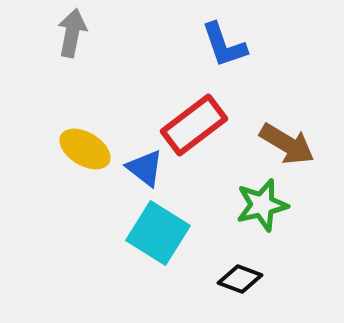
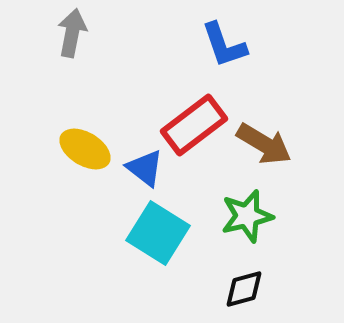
brown arrow: moved 23 px left
green star: moved 15 px left, 11 px down
black diamond: moved 4 px right, 10 px down; rotated 36 degrees counterclockwise
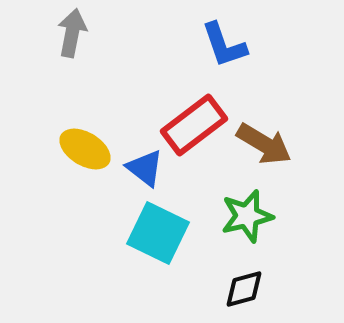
cyan square: rotated 6 degrees counterclockwise
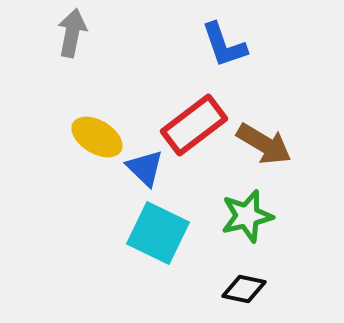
yellow ellipse: moved 12 px right, 12 px up
blue triangle: rotated 6 degrees clockwise
black diamond: rotated 27 degrees clockwise
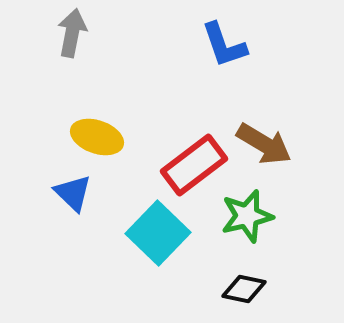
red rectangle: moved 40 px down
yellow ellipse: rotated 12 degrees counterclockwise
blue triangle: moved 72 px left, 25 px down
cyan square: rotated 18 degrees clockwise
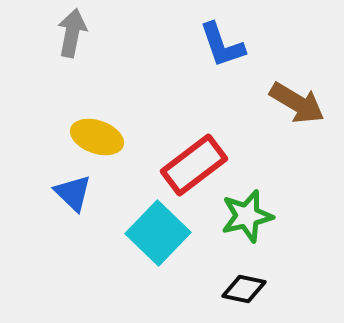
blue L-shape: moved 2 px left
brown arrow: moved 33 px right, 41 px up
